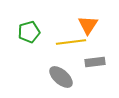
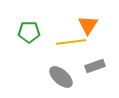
green pentagon: rotated 15 degrees clockwise
gray rectangle: moved 4 px down; rotated 12 degrees counterclockwise
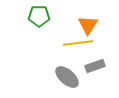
green pentagon: moved 10 px right, 16 px up
yellow line: moved 7 px right, 1 px down
gray ellipse: moved 6 px right
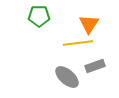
orange triangle: moved 1 px right, 1 px up
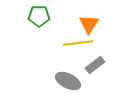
gray rectangle: moved 1 px up; rotated 18 degrees counterclockwise
gray ellipse: moved 1 px right, 4 px down; rotated 15 degrees counterclockwise
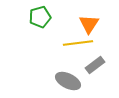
green pentagon: moved 1 px right, 1 px down; rotated 15 degrees counterclockwise
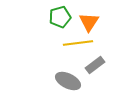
green pentagon: moved 20 px right
orange triangle: moved 2 px up
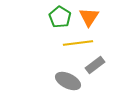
green pentagon: rotated 25 degrees counterclockwise
orange triangle: moved 5 px up
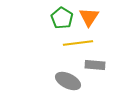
green pentagon: moved 2 px right, 1 px down
gray rectangle: rotated 42 degrees clockwise
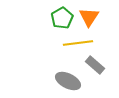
green pentagon: rotated 10 degrees clockwise
gray rectangle: rotated 36 degrees clockwise
